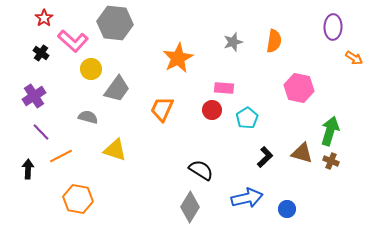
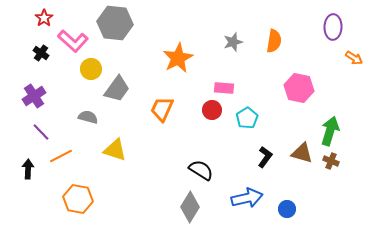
black L-shape: rotated 10 degrees counterclockwise
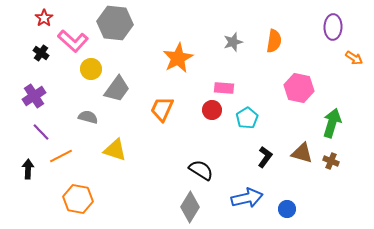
green arrow: moved 2 px right, 8 px up
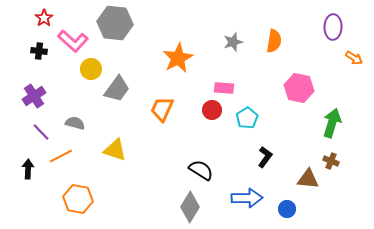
black cross: moved 2 px left, 2 px up; rotated 28 degrees counterclockwise
gray semicircle: moved 13 px left, 6 px down
brown triangle: moved 6 px right, 26 px down; rotated 10 degrees counterclockwise
blue arrow: rotated 12 degrees clockwise
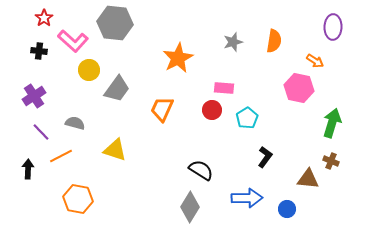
orange arrow: moved 39 px left, 3 px down
yellow circle: moved 2 px left, 1 px down
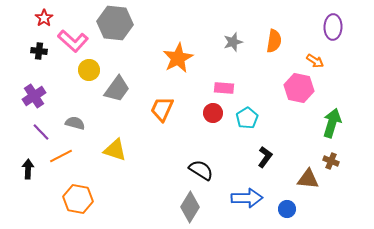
red circle: moved 1 px right, 3 px down
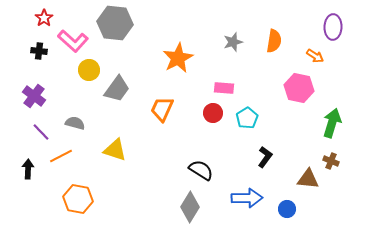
orange arrow: moved 5 px up
purple cross: rotated 20 degrees counterclockwise
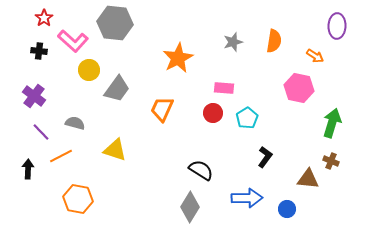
purple ellipse: moved 4 px right, 1 px up
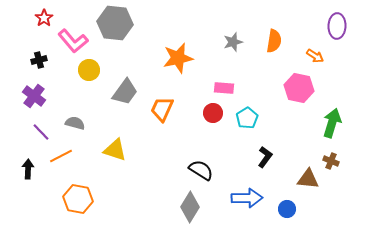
pink L-shape: rotated 8 degrees clockwise
black cross: moved 9 px down; rotated 21 degrees counterclockwise
orange star: rotated 16 degrees clockwise
gray trapezoid: moved 8 px right, 3 px down
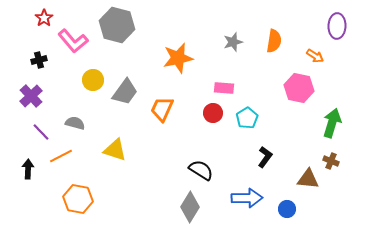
gray hexagon: moved 2 px right, 2 px down; rotated 8 degrees clockwise
yellow circle: moved 4 px right, 10 px down
purple cross: moved 3 px left; rotated 10 degrees clockwise
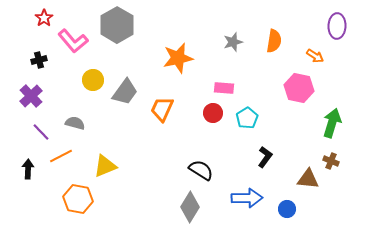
gray hexagon: rotated 16 degrees clockwise
yellow triangle: moved 10 px left, 16 px down; rotated 40 degrees counterclockwise
